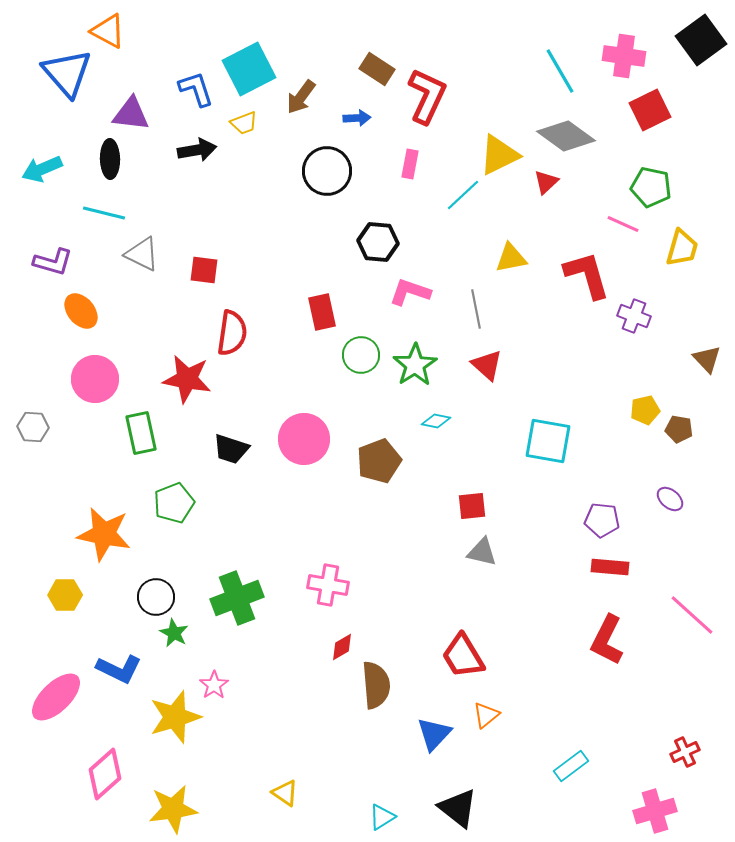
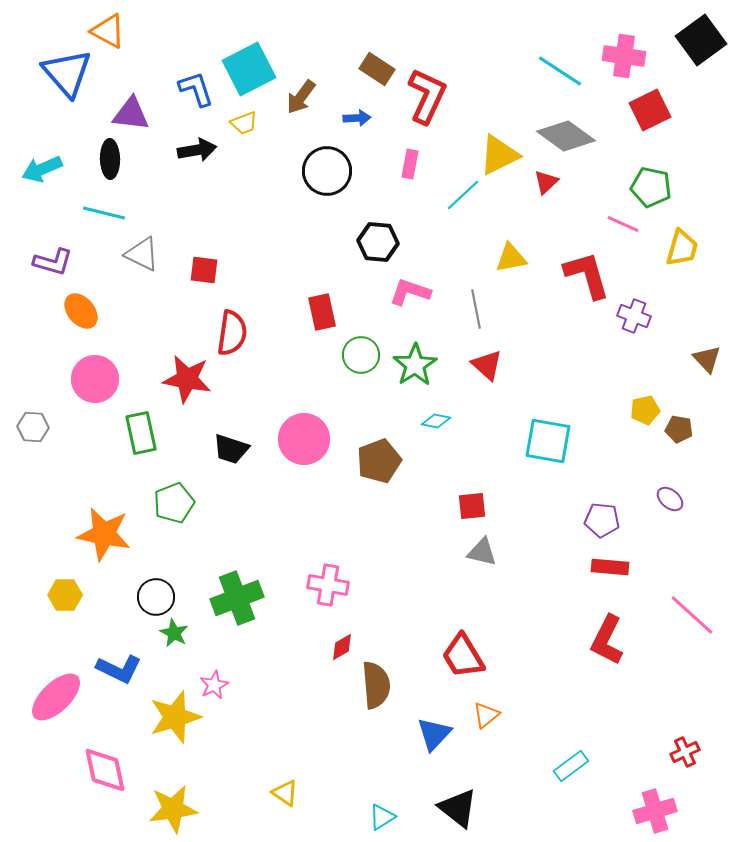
cyan line at (560, 71): rotated 27 degrees counterclockwise
pink star at (214, 685): rotated 8 degrees clockwise
pink diamond at (105, 774): moved 4 px up; rotated 60 degrees counterclockwise
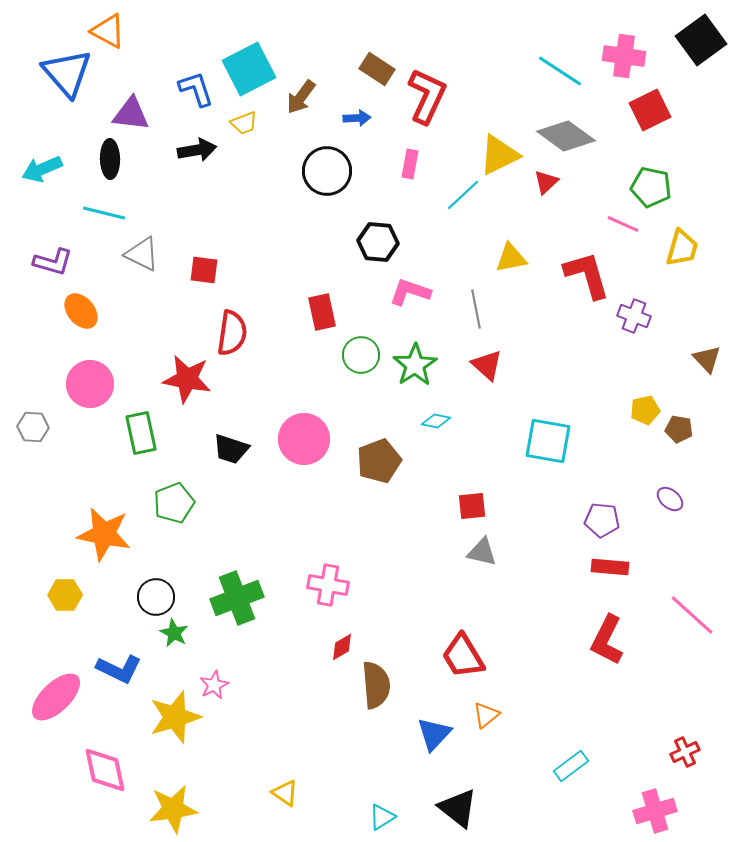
pink circle at (95, 379): moved 5 px left, 5 px down
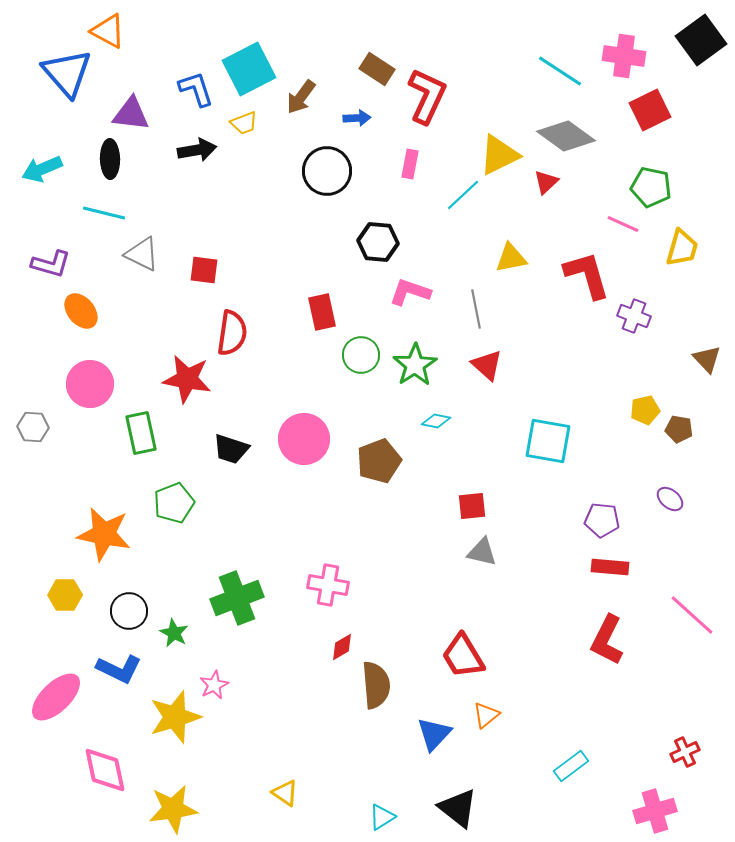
purple L-shape at (53, 262): moved 2 px left, 2 px down
black circle at (156, 597): moved 27 px left, 14 px down
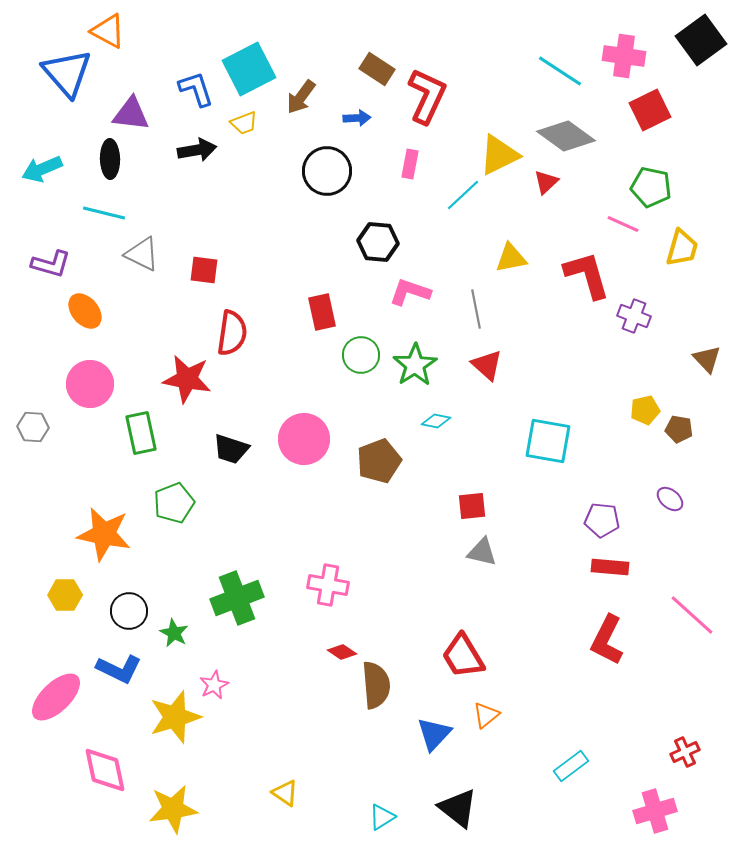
orange ellipse at (81, 311): moved 4 px right
red diamond at (342, 647): moved 5 px down; rotated 64 degrees clockwise
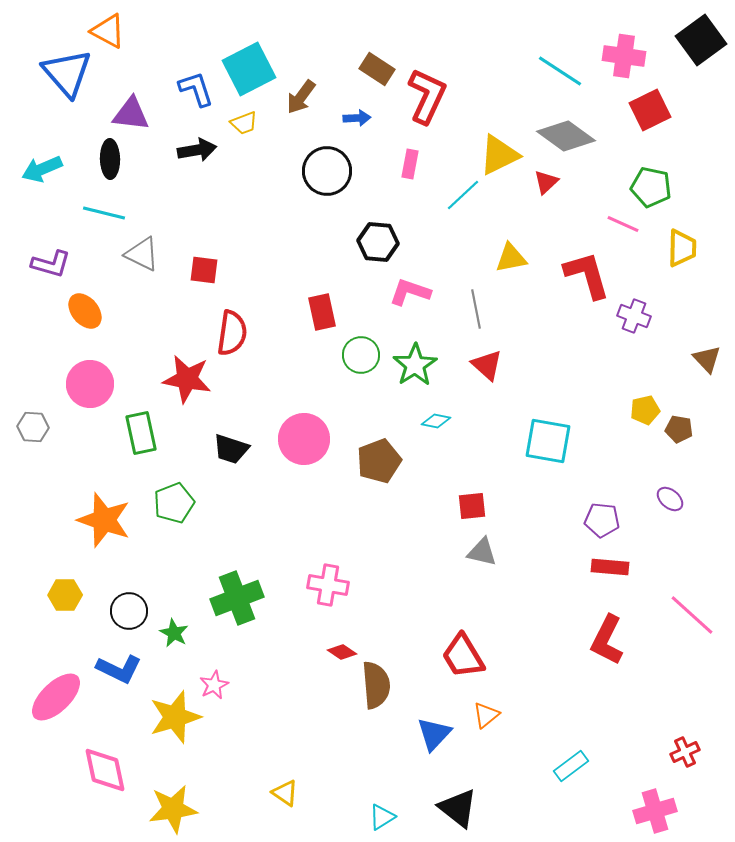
yellow trapezoid at (682, 248): rotated 15 degrees counterclockwise
orange star at (104, 534): moved 14 px up; rotated 8 degrees clockwise
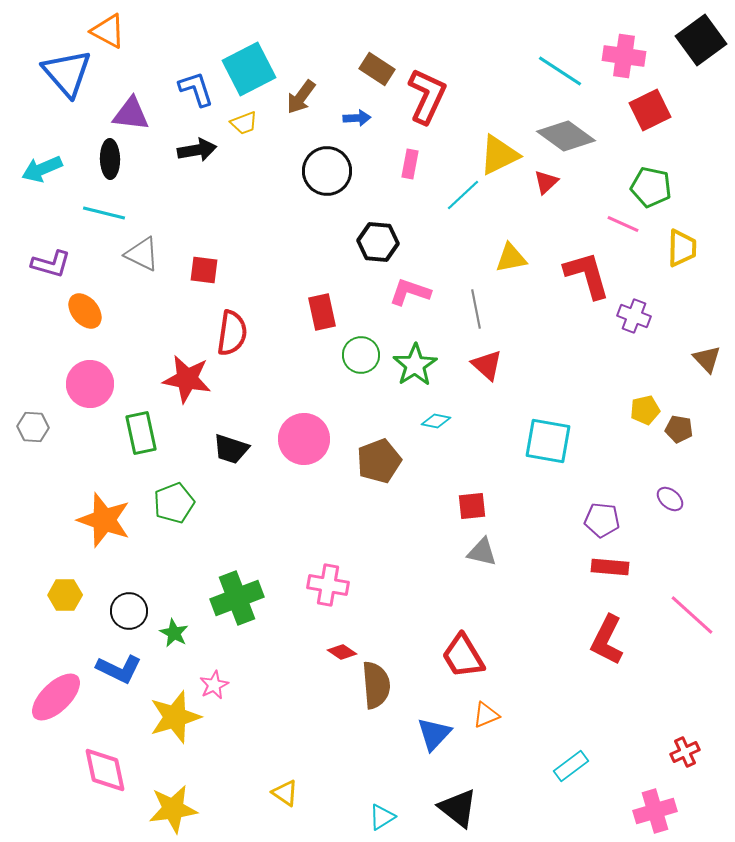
orange triangle at (486, 715): rotated 16 degrees clockwise
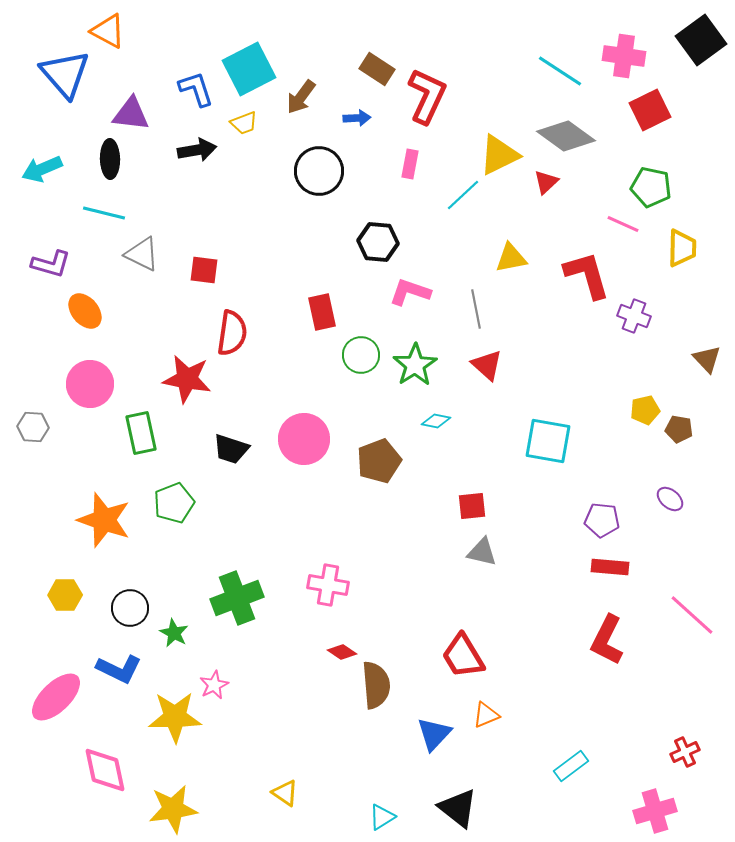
blue triangle at (67, 73): moved 2 px left, 1 px down
black circle at (327, 171): moved 8 px left
black circle at (129, 611): moved 1 px right, 3 px up
yellow star at (175, 717): rotated 16 degrees clockwise
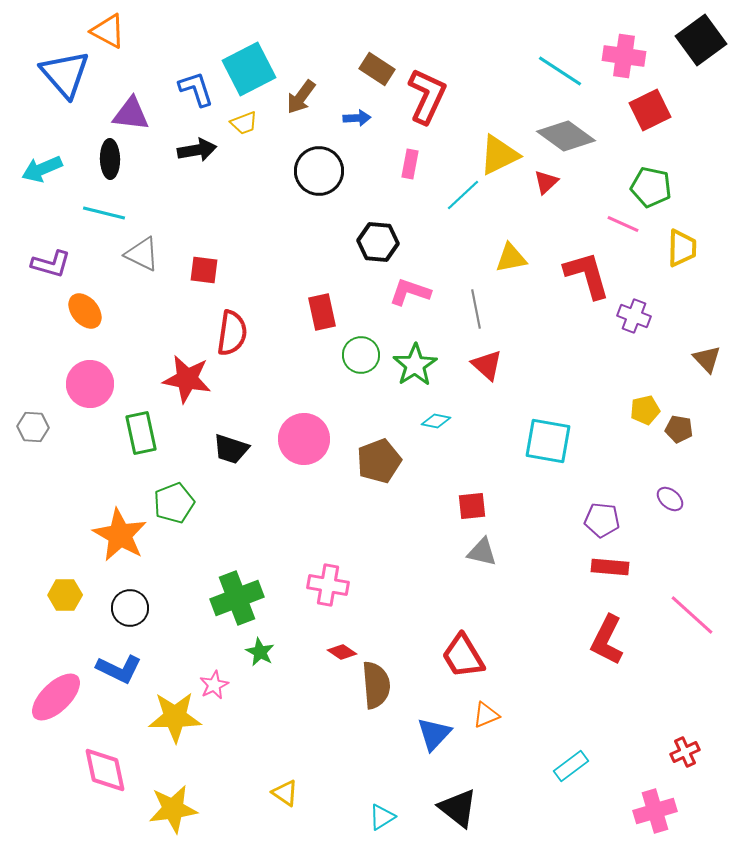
orange star at (104, 520): moved 16 px right, 15 px down; rotated 10 degrees clockwise
green star at (174, 633): moved 86 px right, 19 px down
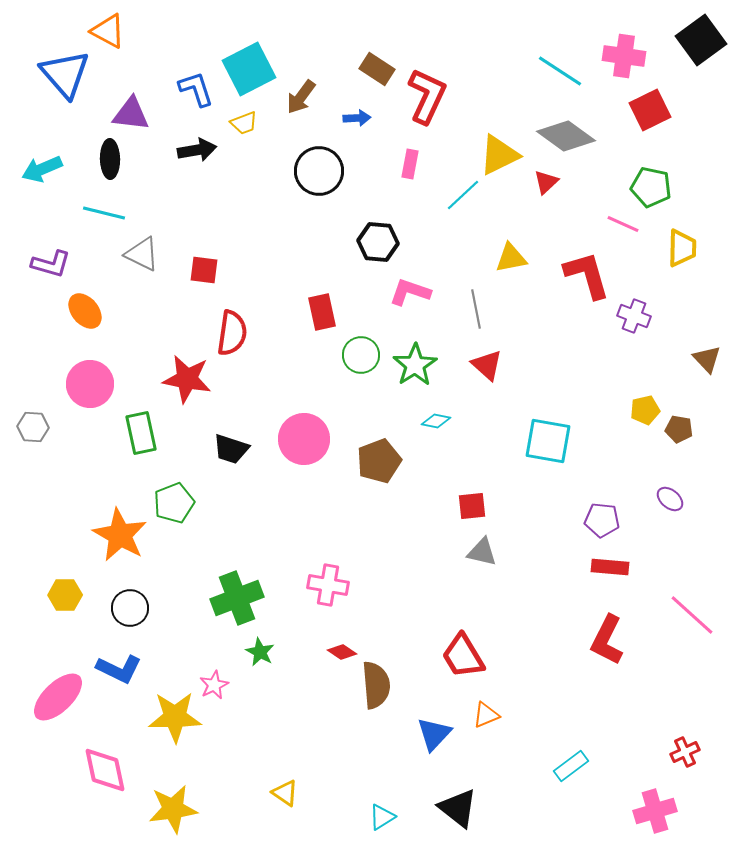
pink ellipse at (56, 697): moved 2 px right
